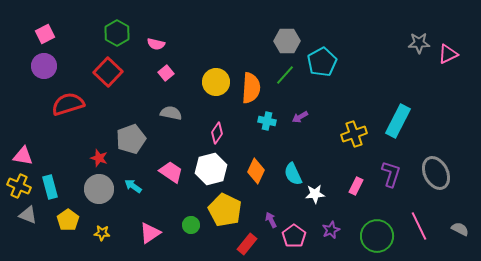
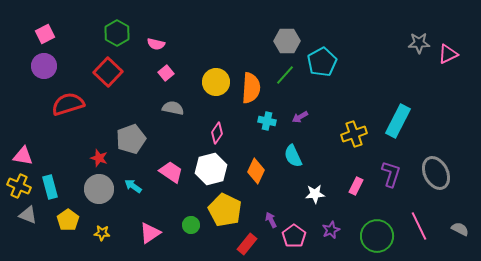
gray semicircle at (171, 113): moved 2 px right, 5 px up
cyan semicircle at (293, 174): moved 18 px up
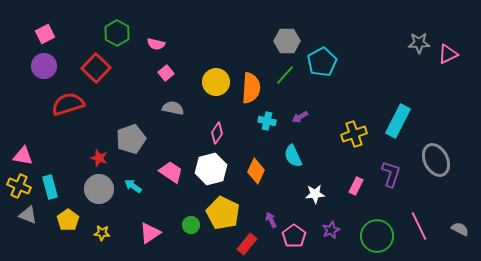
red square at (108, 72): moved 12 px left, 4 px up
gray ellipse at (436, 173): moved 13 px up
yellow pentagon at (225, 210): moved 2 px left, 3 px down
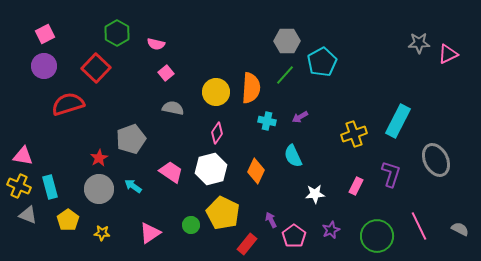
yellow circle at (216, 82): moved 10 px down
red star at (99, 158): rotated 24 degrees clockwise
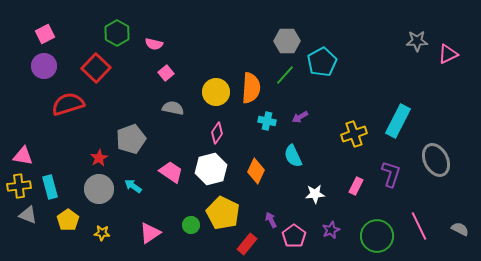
gray star at (419, 43): moved 2 px left, 2 px up
pink semicircle at (156, 44): moved 2 px left
yellow cross at (19, 186): rotated 30 degrees counterclockwise
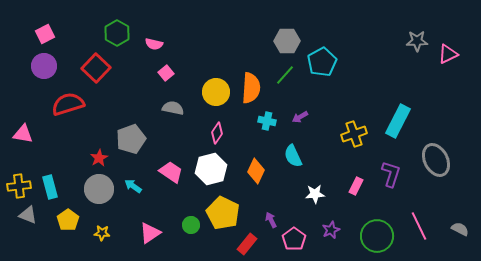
pink triangle at (23, 156): moved 22 px up
pink pentagon at (294, 236): moved 3 px down
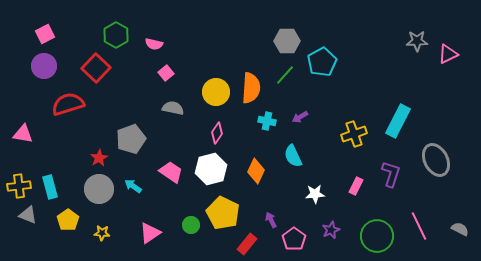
green hexagon at (117, 33): moved 1 px left, 2 px down
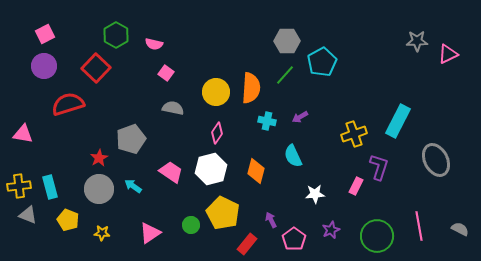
pink square at (166, 73): rotated 14 degrees counterclockwise
orange diamond at (256, 171): rotated 10 degrees counterclockwise
purple L-shape at (391, 174): moved 12 px left, 7 px up
yellow pentagon at (68, 220): rotated 15 degrees counterclockwise
pink line at (419, 226): rotated 16 degrees clockwise
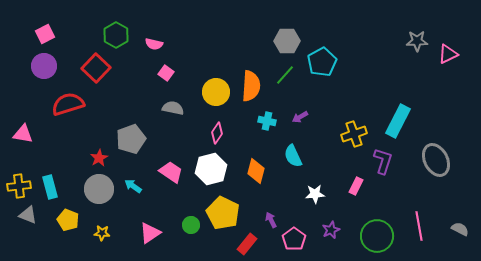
orange semicircle at (251, 88): moved 2 px up
purple L-shape at (379, 167): moved 4 px right, 6 px up
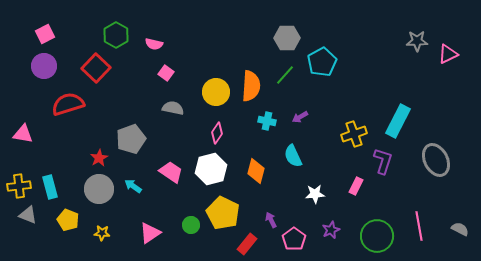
gray hexagon at (287, 41): moved 3 px up
